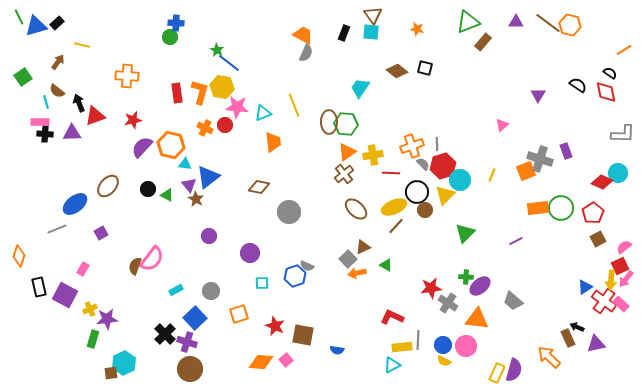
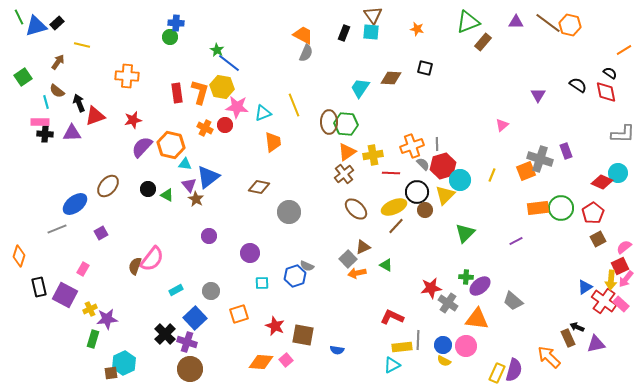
brown diamond at (397, 71): moved 6 px left, 7 px down; rotated 35 degrees counterclockwise
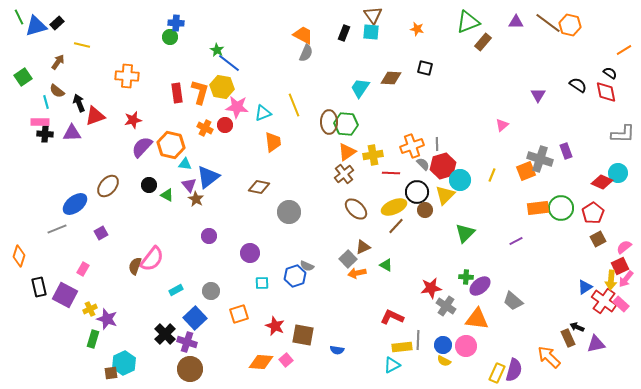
black circle at (148, 189): moved 1 px right, 4 px up
gray cross at (448, 303): moved 2 px left, 3 px down
purple star at (107, 319): rotated 25 degrees clockwise
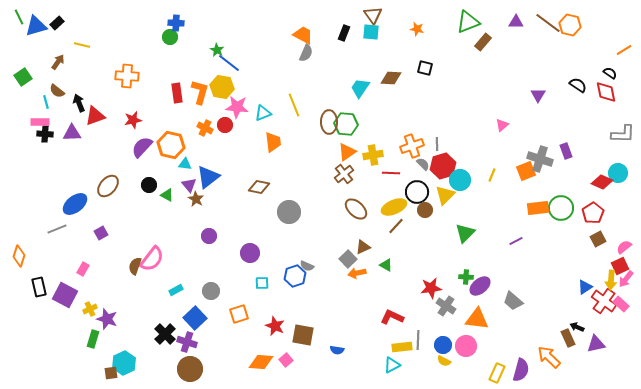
purple semicircle at (514, 370): moved 7 px right
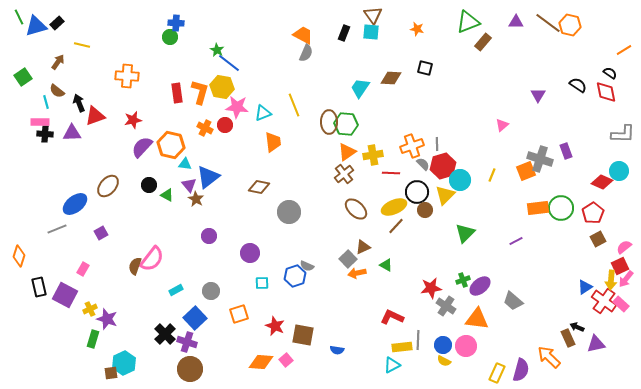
cyan circle at (618, 173): moved 1 px right, 2 px up
green cross at (466, 277): moved 3 px left, 3 px down; rotated 24 degrees counterclockwise
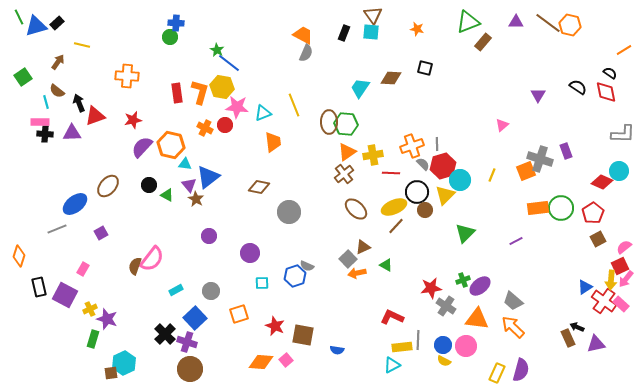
black semicircle at (578, 85): moved 2 px down
orange arrow at (549, 357): moved 36 px left, 30 px up
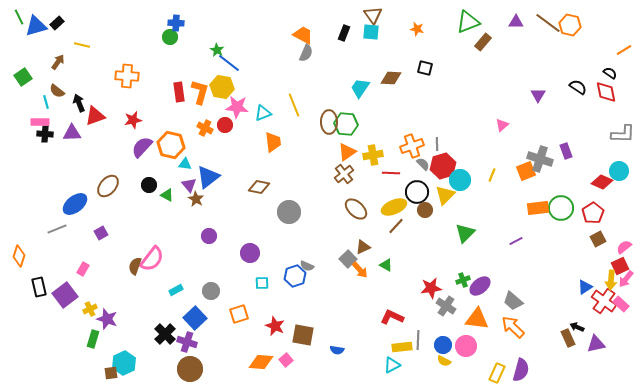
red rectangle at (177, 93): moved 2 px right, 1 px up
orange arrow at (357, 273): moved 3 px right, 3 px up; rotated 120 degrees counterclockwise
purple square at (65, 295): rotated 25 degrees clockwise
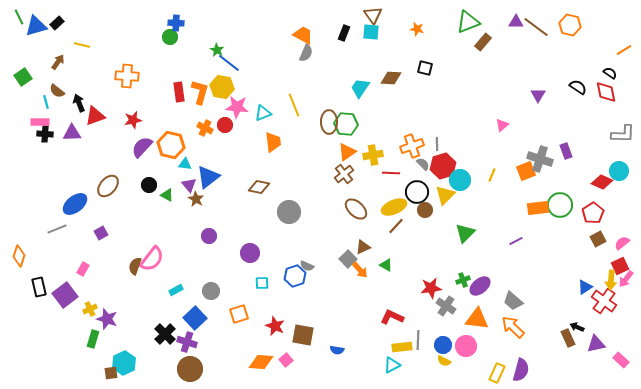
brown line at (548, 23): moved 12 px left, 4 px down
green circle at (561, 208): moved 1 px left, 3 px up
pink semicircle at (624, 247): moved 2 px left, 4 px up
pink rectangle at (621, 304): moved 56 px down
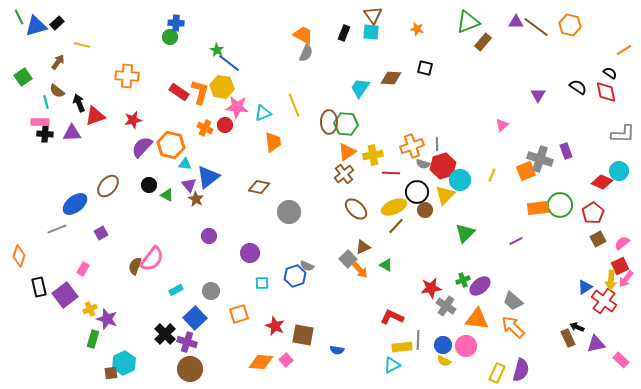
red rectangle at (179, 92): rotated 48 degrees counterclockwise
gray semicircle at (423, 164): rotated 152 degrees clockwise
